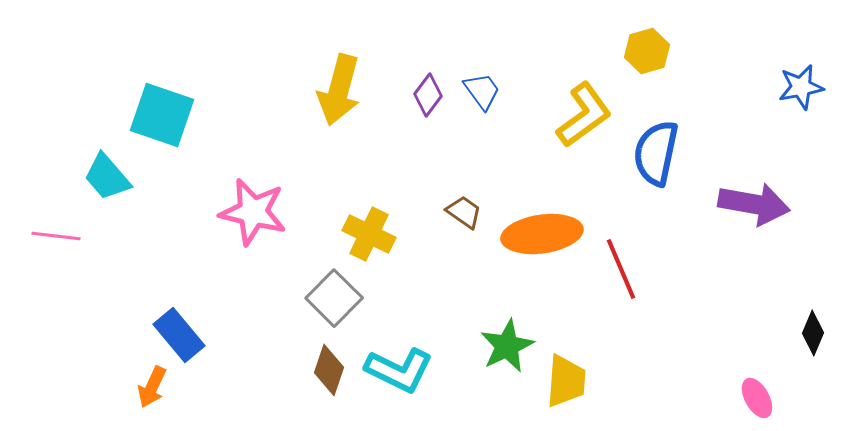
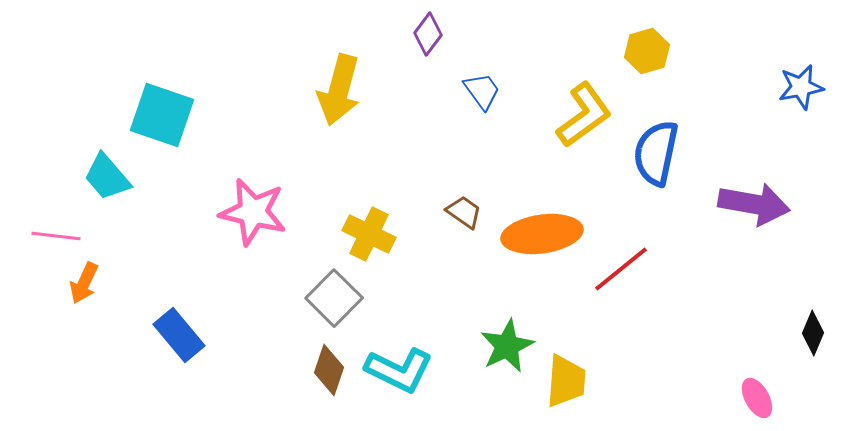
purple diamond: moved 61 px up
red line: rotated 74 degrees clockwise
orange arrow: moved 68 px left, 104 px up
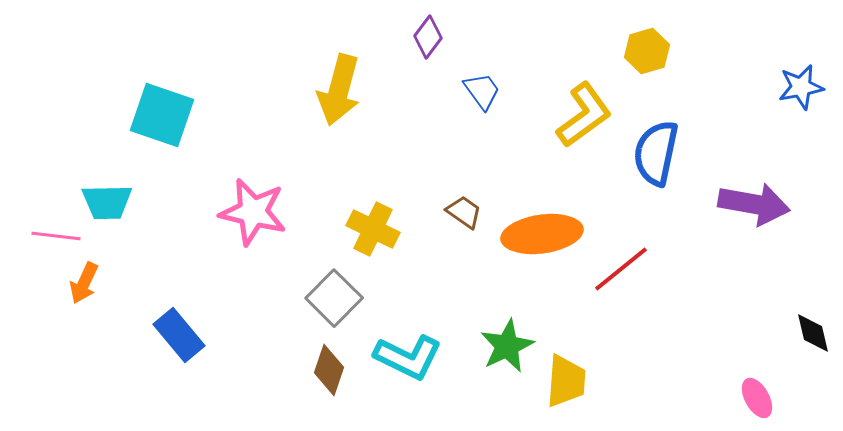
purple diamond: moved 3 px down
cyan trapezoid: moved 25 px down; rotated 50 degrees counterclockwise
yellow cross: moved 4 px right, 5 px up
black diamond: rotated 36 degrees counterclockwise
cyan L-shape: moved 9 px right, 13 px up
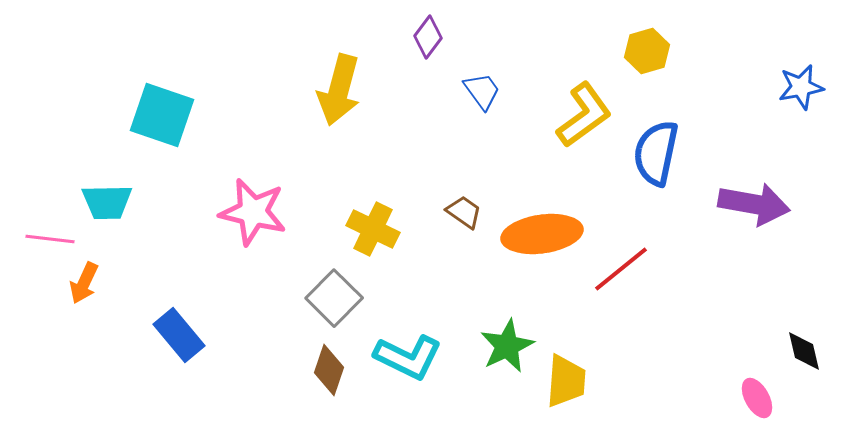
pink line: moved 6 px left, 3 px down
black diamond: moved 9 px left, 18 px down
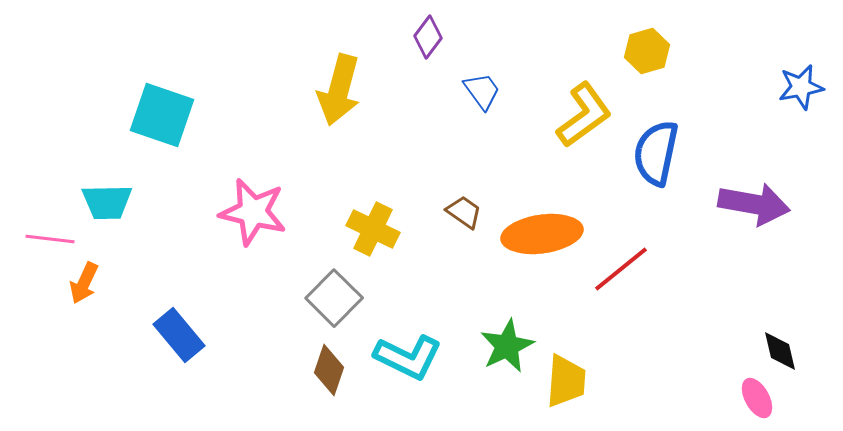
black diamond: moved 24 px left
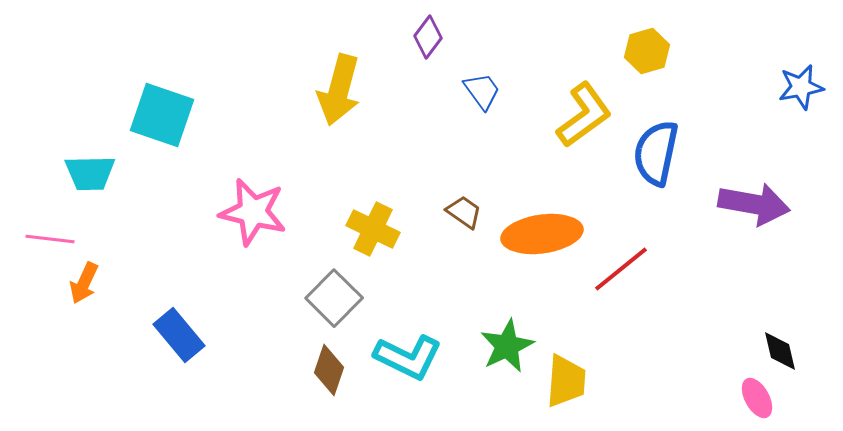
cyan trapezoid: moved 17 px left, 29 px up
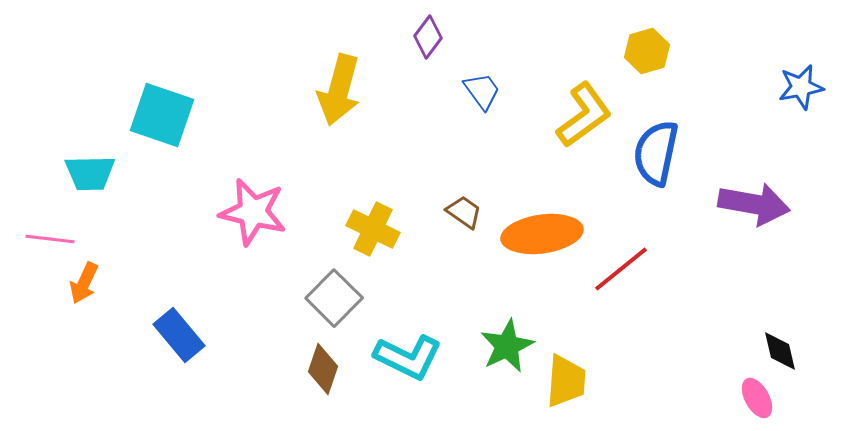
brown diamond: moved 6 px left, 1 px up
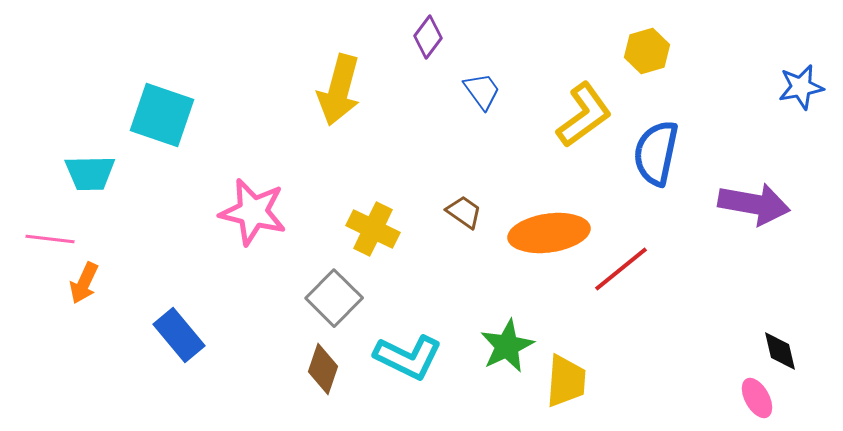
orange ellipse: moved 7 px right, 1 px up
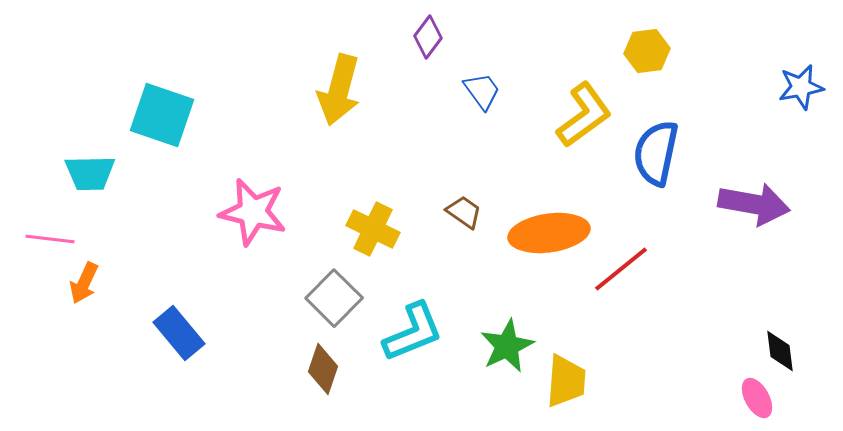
yellow hexagon: rotated 9 degrees clockwise
blue rectangle: moved 2 px up
black diamond: rotated 6 degrees clockwise
cyan L-shape: moved 5 px right, 25 px up; rotated 48 degrees counterclockwise
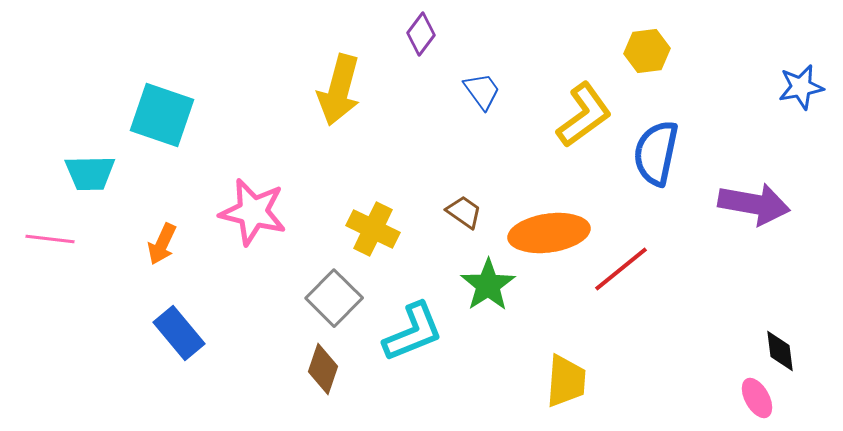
purple diamond: moved 7 px left, 3 px up
orange arrow: moved 78 px right, 39 px up
green star: moved 19 px left, 61 px up; rotated 8 degrees counterclockwise
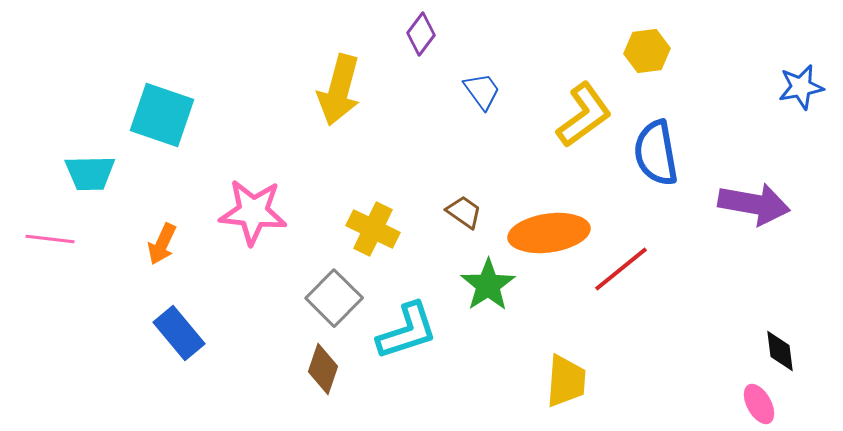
blue semicircle: rotated 22 degrees counterclockwise
pink star: rotated 8 degrees counterclockwise
cyan L-shape: moved 6 px left, 1 px up; rotated 4 degrees clockwise
pink ellipse: moved 2 px right, 6 px down
